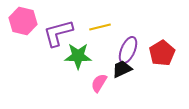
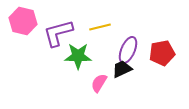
red pentagon: rotated 20 degrees clockwise
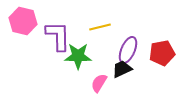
purple L-shape: moved 3 px down; rotated 104 degrees clockwise
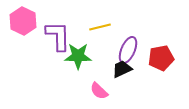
pink hexagon: rotated 12 degrees clockwise
red pentagon: moved 1 px left, 5 px down
pink semicircle: moved 8 px down; rotated 78 degrees counterclockwise
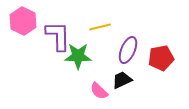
black trapezoid: moved 11 px down
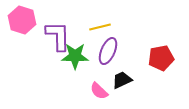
pink hexagon: moved 1 px left, 1 px up; rotated 8 degrees counterclockwise
purple ellipse: moved 20 px left, 1 px down
green star: moved 3 px left
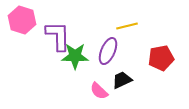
yellow line: moved 27 px right, 1 px up
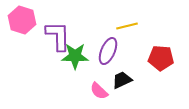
red pentagon: rotated 15 degrees clockwise
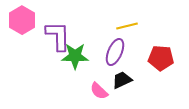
pink hexagon: rotated 12 degrees clockwise
purple ellipse: moved 7 px right, 1 px down
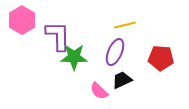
yellow line: moved 2 px left, 1 px up
green star: moved 1 px left, 1 px down
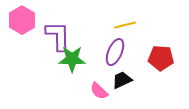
green star: moved 2 px left, 2 px down
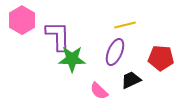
black trapezoid: moved 9 px right
